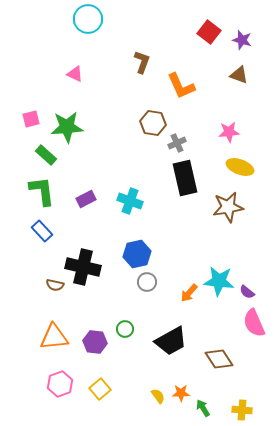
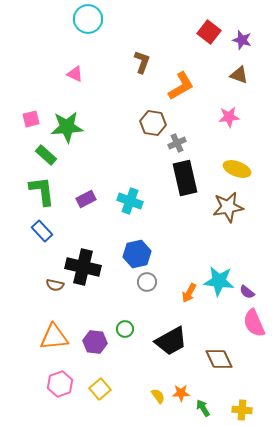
orange L-shape: rotated 96 degrees counterclockwise
pink star: moved 15 px up
yellow ellipse: moved 3 px left, 2 px down
orange arrow: rotated 12 degrees counterclockwise
brown diamond: rotated 8 degrees clockwise
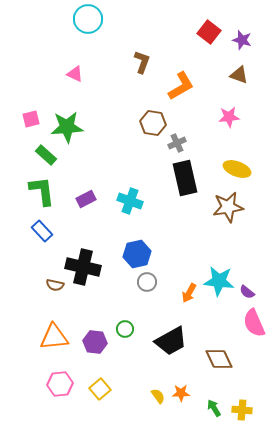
pink hexagon: rotated 15 degrees clockwise
green arrow: moved 11 px right
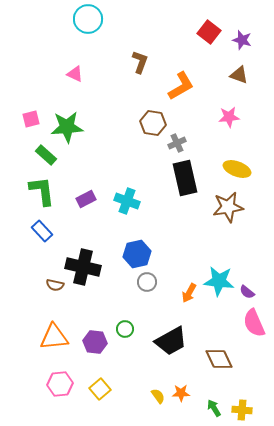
brown L-shape: moved 2 px left
cyan cross: moved 3 px left
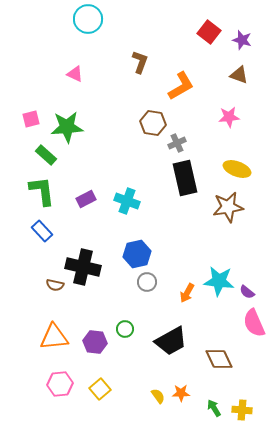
orange arrow: moved 2 px left
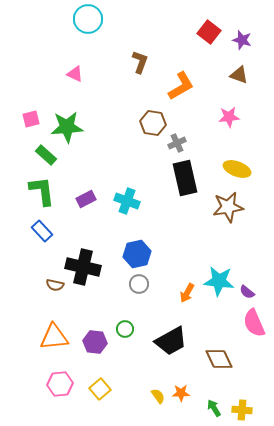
gray circle: moved 8 px left, 2 px down
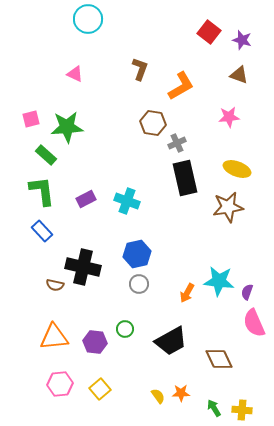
brown L-shape: moved 7 px down
purple semicircle: rotated 70 degrees clockwise
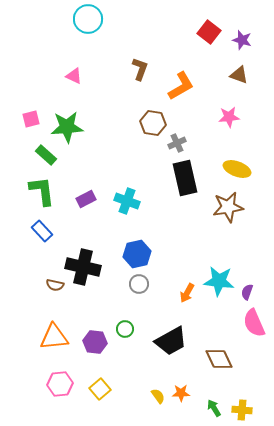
pink triangle: moved 1 px left, 2 px down
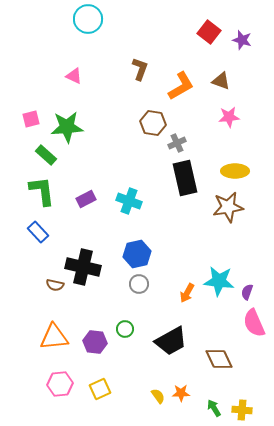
brown triangle: moved 18 px left, 6 px down
yellow ellipse: moved 2 px left, 2 px down; rotated 20 degrees counterclockwise
cyan cross: moved 2 px right
blue rectangle: moved 4 px left, 1 px down
yellow square: rotated 15 degrees clockwise
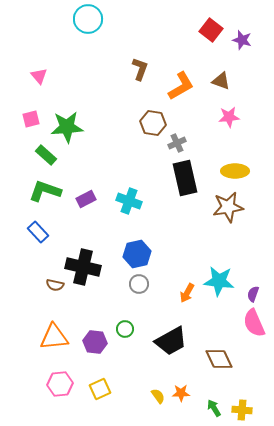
red square: moved 2 px right, 2 px up
pink triangle: moved 35 px left; rotated 24 degrees clockwise
green L-shape: moved 3 px right; rotated 64 degrees counterclockwise
purple semicircle: moved 6 px right, 2 px down
